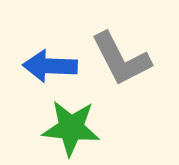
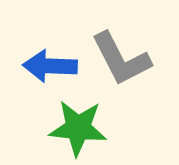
green star: moved 7 px right
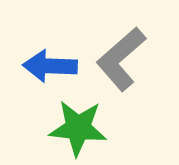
gray L-shape: rotated 76 degrees clockwise
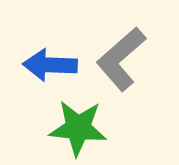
blue arrow: moved 1 px up
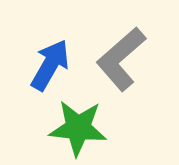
blue arrow: rotated 118 degrees clockwise
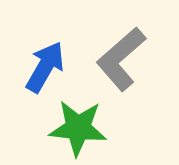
blue arrow: moved 5 px left, 2 px down
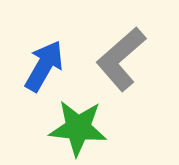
blue arrow: moved 1 px left, 1 px up
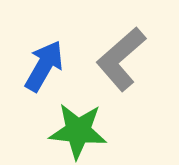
green star: moved 3 px down
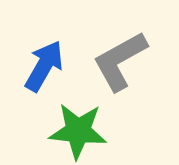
gray L-shape: moved 1 px left, 2 px down; rotated 12 degrees clockwise
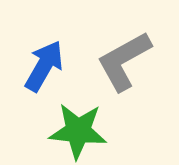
gray L-shape: moved 4 px right
